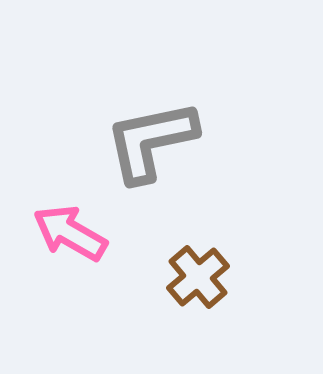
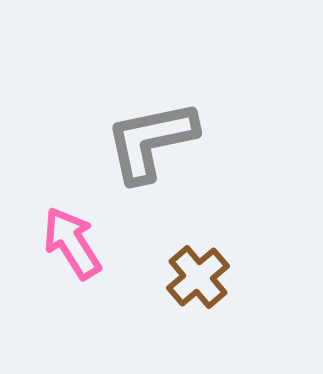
pink arrow: moved 2 px right, 10 px down; rotated 28 degrees clockwise
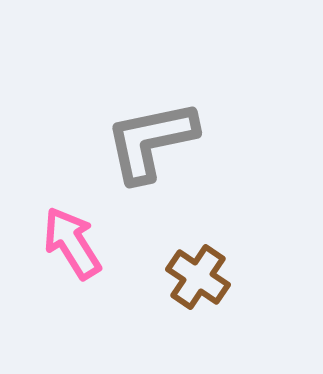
brown cross: rotated 16 degrees counterclockwise
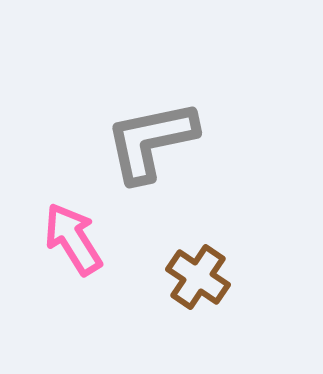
pink arrow: moved 1 px right, 4 px up
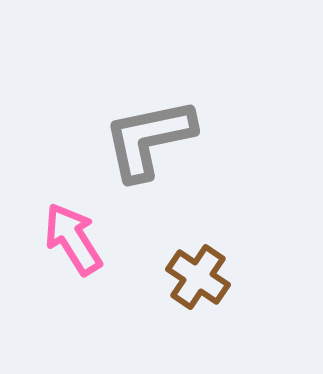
gray L-shape: moved 2 px left, 2 px up
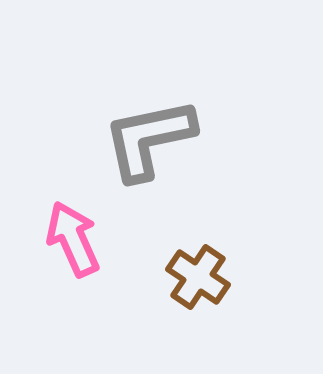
pink arrow: rotated 8 degrees clockwise
